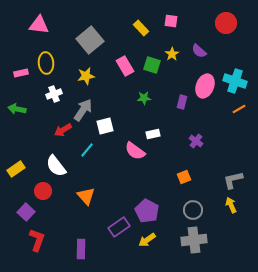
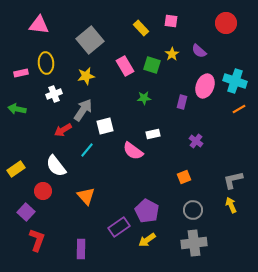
pink semicircle at (135, 151): moved 2 px left
gray cross at (194, 240): moved 3 px down
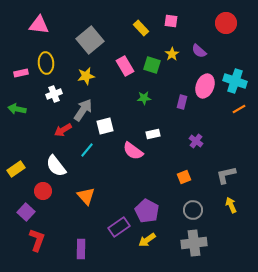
gray L-shape at (233, 180): moved 7 px left, 5 px up
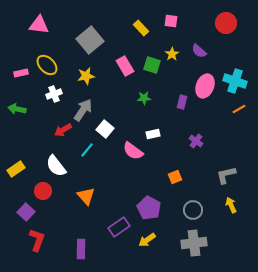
yellow ellipse at (46, 63): moved 1 px right, 2 px down; rotated 40 degrees counterclockwise
white square at (105, 126): moved 3 px down; rotated 36 degrees counterclockwise
orange square at (184, 177): moved 9 px left
purple pentagon at (147, 211): moved 2 px right, 3 px up
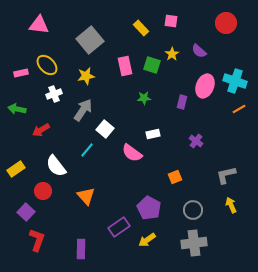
pink rectangle at (125, 66): rotated 18 degrees clockwise
red arrow at (63, 130): moved 22 px left
pink semicircle at (133, 151): moved 1 px left, 2 px down
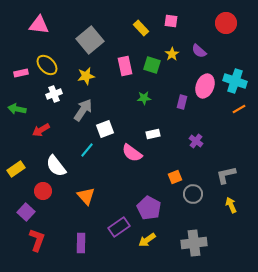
white square at (105, 129): rotated 30 degrees clockwise
gray circle at (193, 210): moved 16 px up
purple rectangle at (81, 249): moved 6 px up
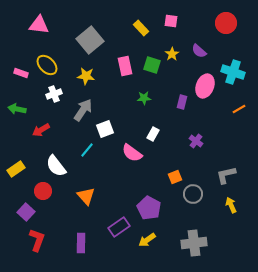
pink rectangle at (21, 73): rotated 32 degrees clockwise
yellow star at (86, 76): rotated 18 degrees clockwise
cyan cross at (235, 81): moved 2 px left, 9 px up
white rectangle at (153, 134): rotated 48 degrees counterclockwise
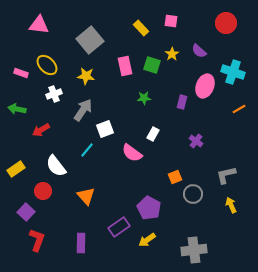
gray cross at (194, 243): moved 7 px down
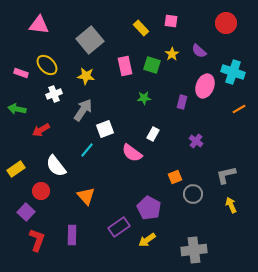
red circle at (43, 191): moved 2 px left
purple rectangle at (81, 243): moved 9 px left, 8 px up
